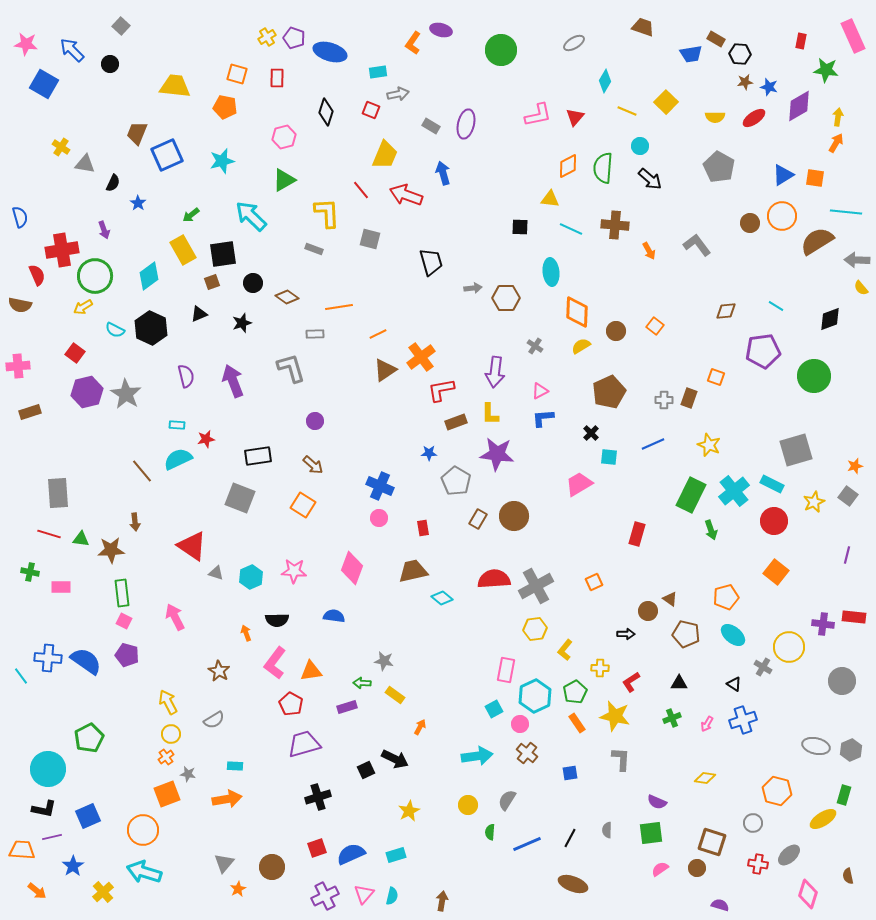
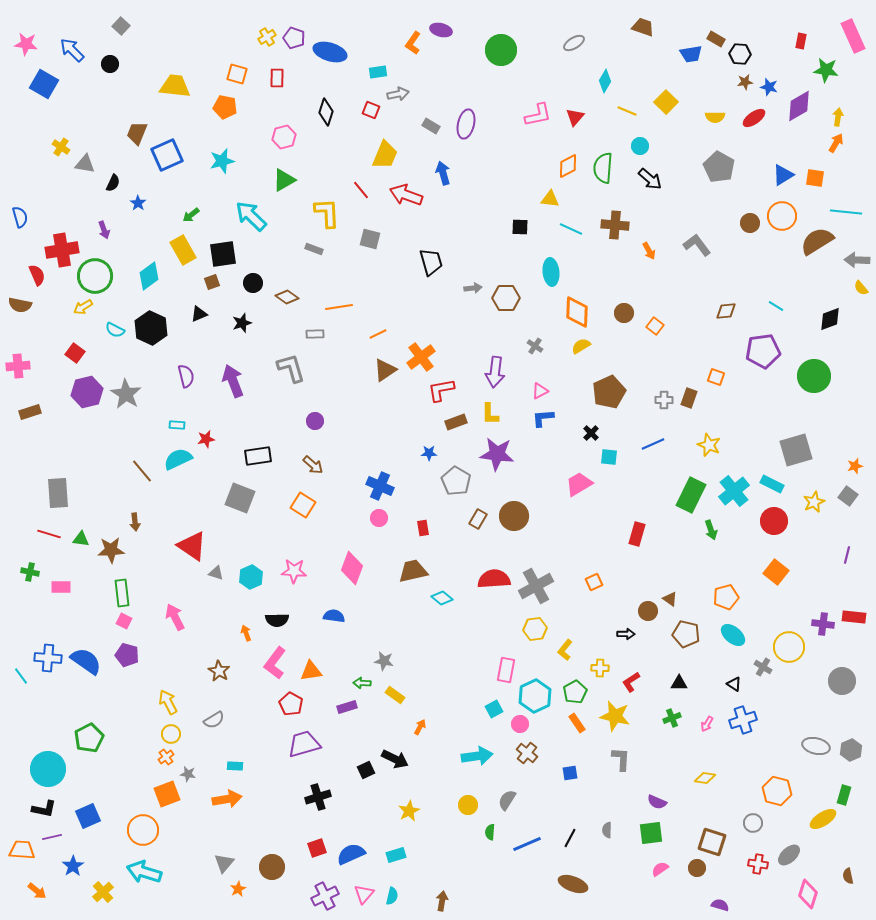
brown circle at (616, 331): moved 8 px right, 18 px up
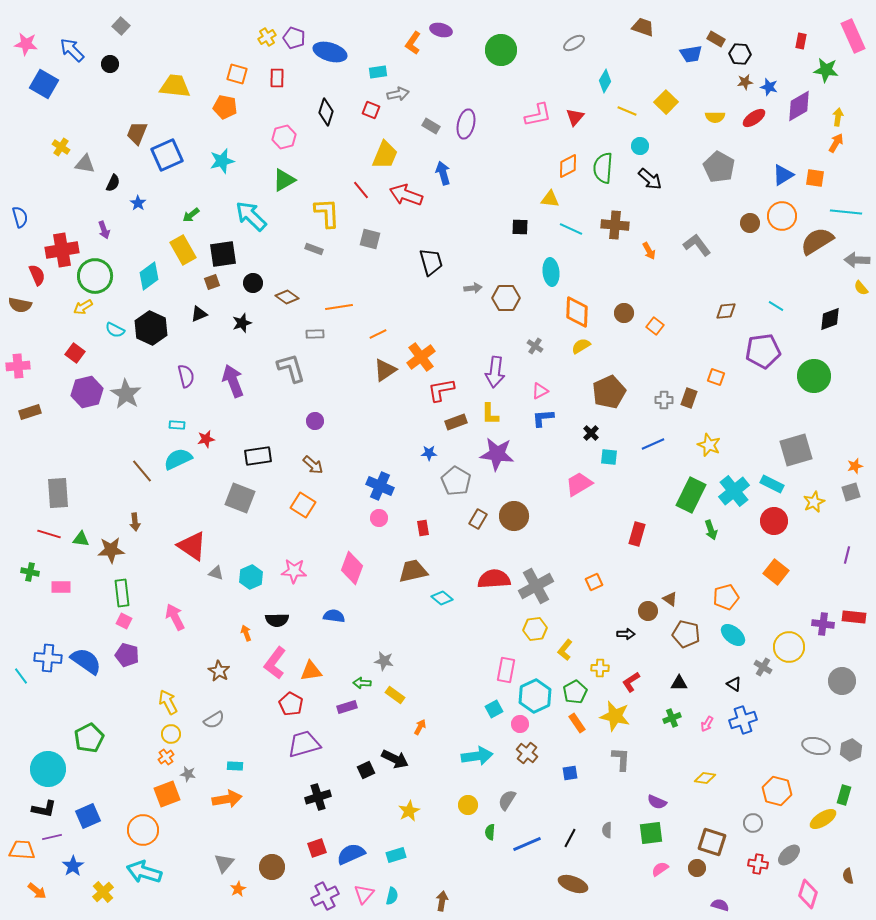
gray square at (848, 496): moved 3 px right, 4 px up; rotated 36 degrees clockwise
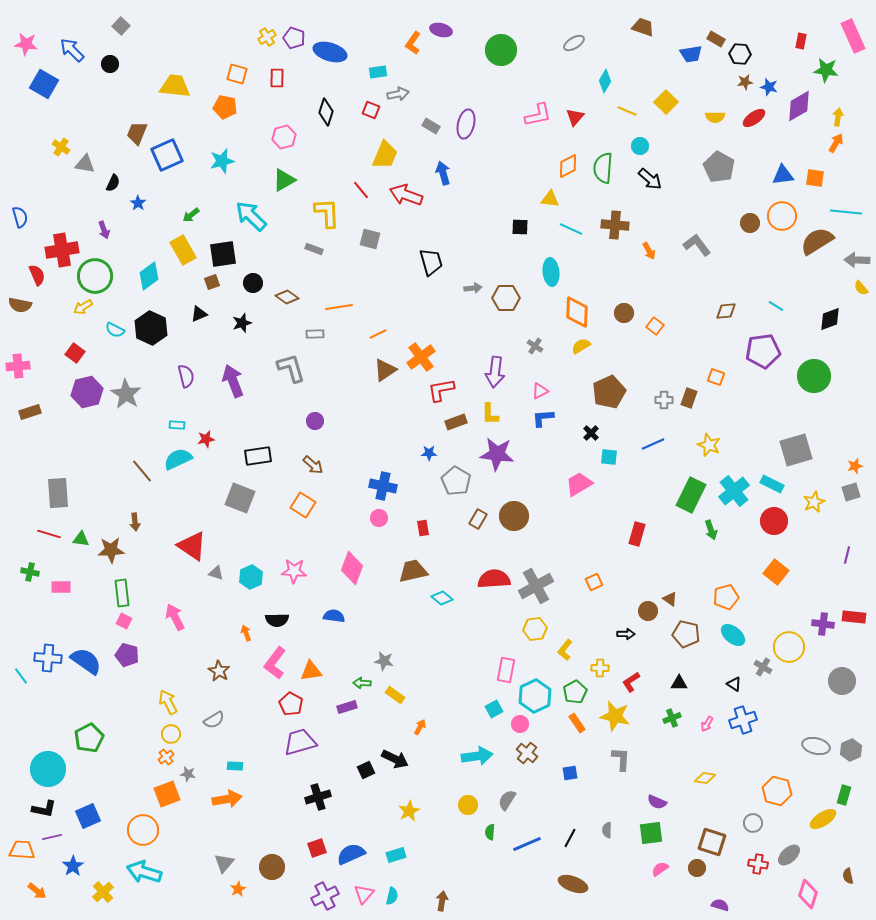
blue triangle at (783, 175): rotated 25 degrees clockwise
blue cross at (380, 486): moved 3 px right; rotated 12 degrees counterclockwise
purple trapezoid at (304, 744): moved 4 px left, 2 px up
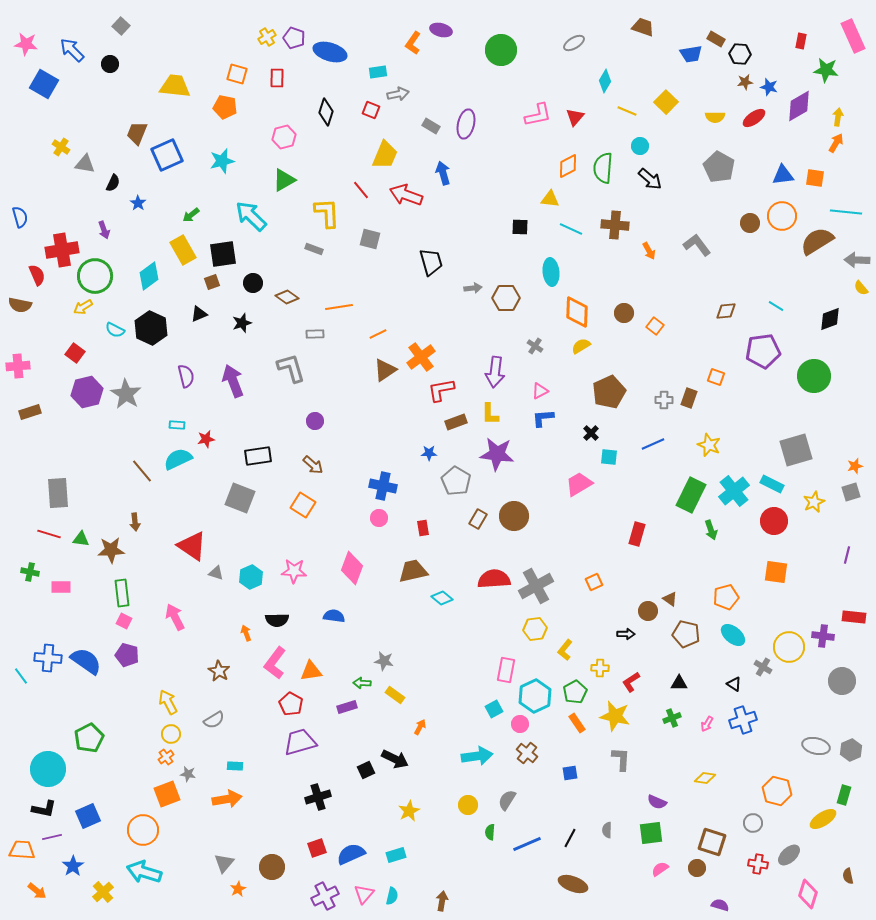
orange square at (776, 572): rotated 30 degrees counterclockwise
purple cross at (823, 624): moved 12 px down
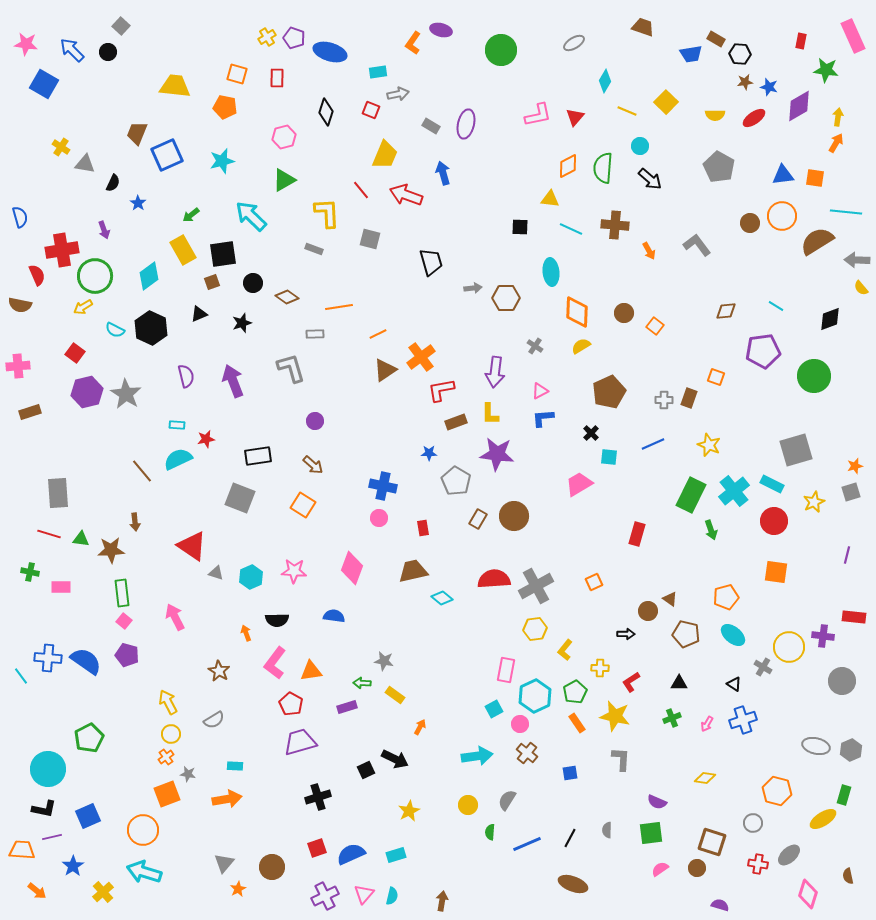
black circle at (110, 64): moved 2 px left, 12 px up
yellow semicircle at (715, 117): moved 2 px up
pink square at (124, 621): rotated 14 degrees clockwise
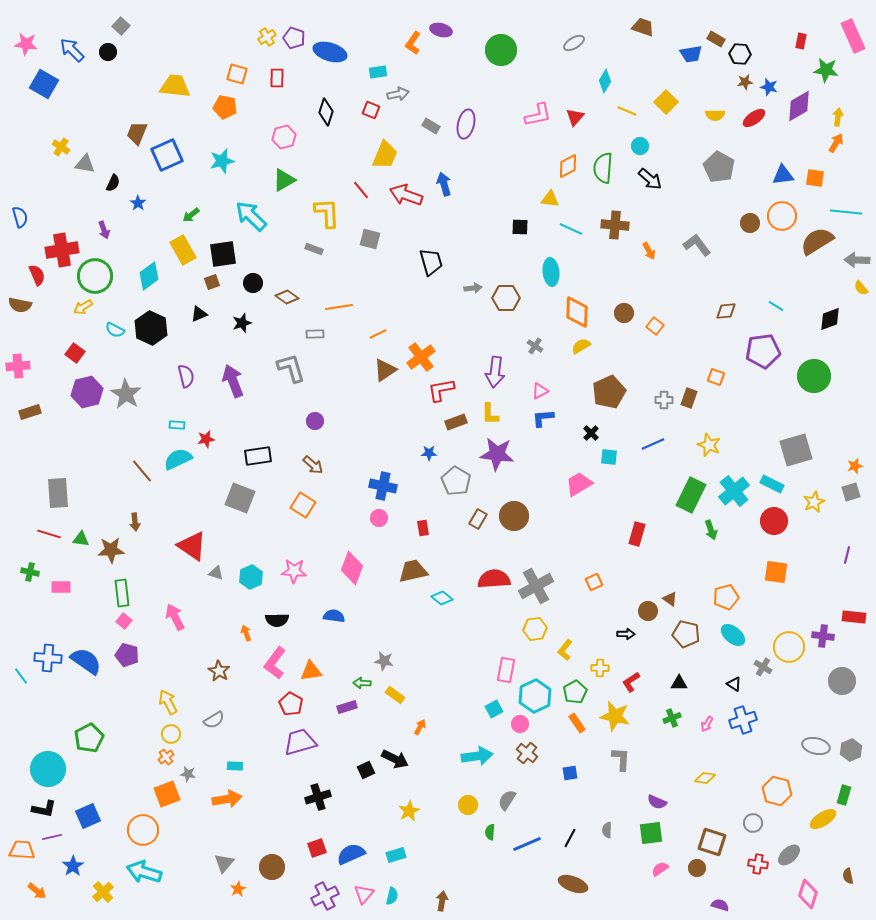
blue arrow at (443, 173): moved 1 px right, 11 px down
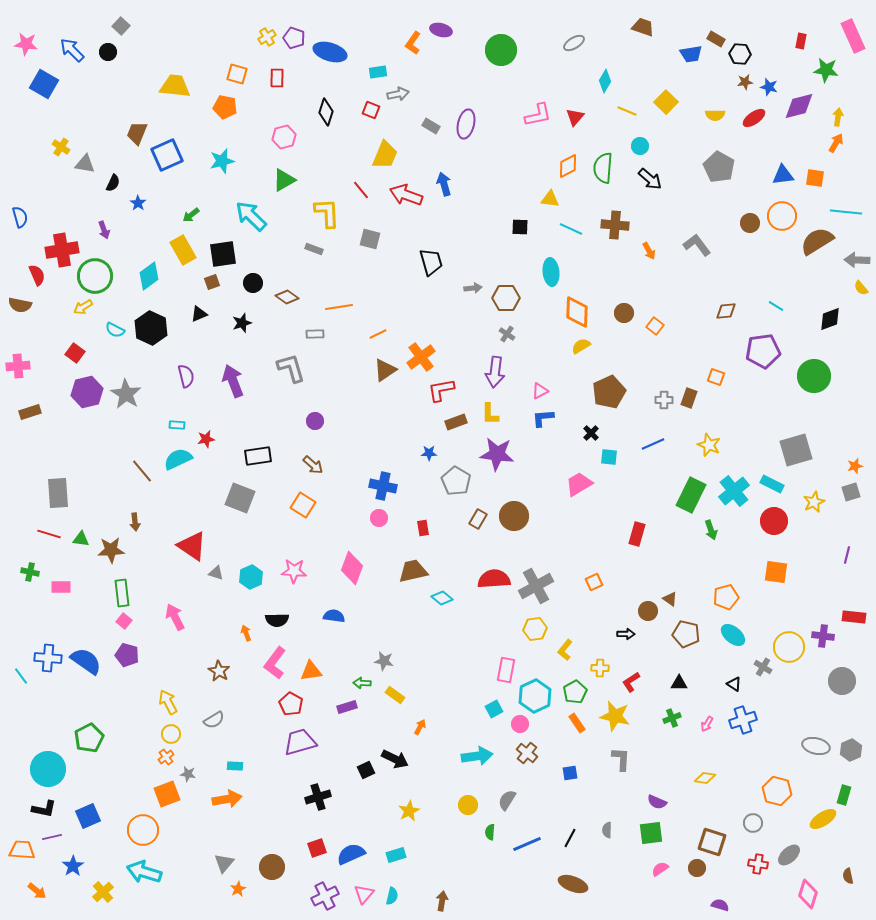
purple diamond at (799, 106): rotated 16 degrees clockwise
gray cross at (535, 346): moved 28 px left, 12 px up
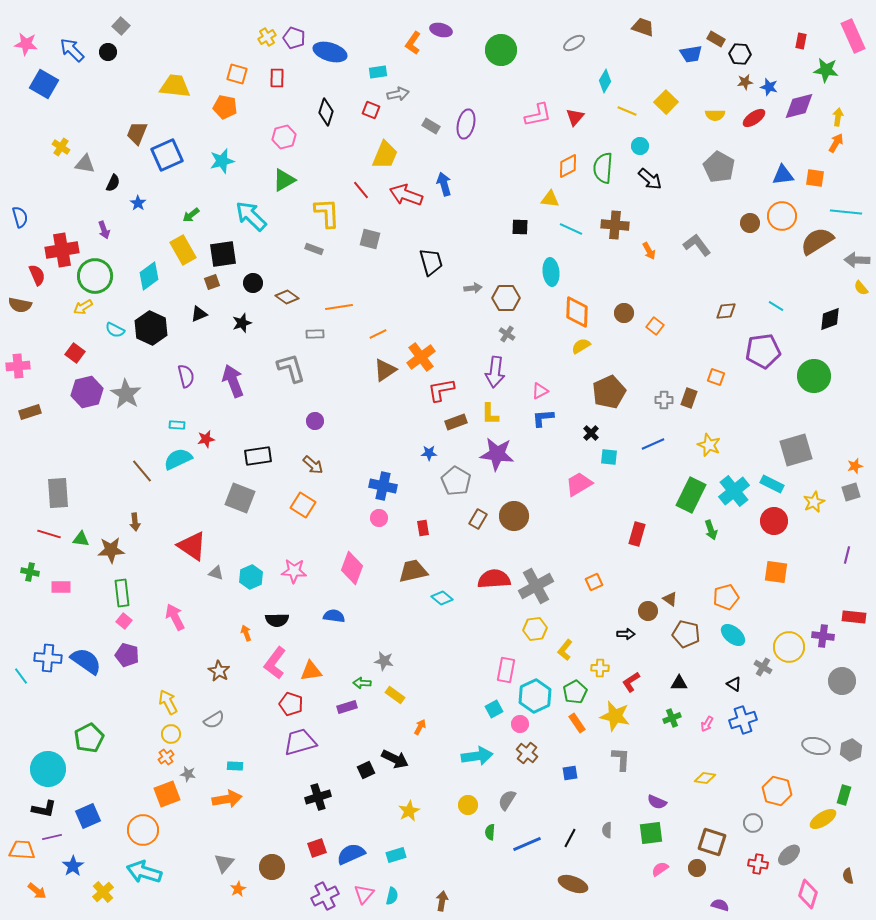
red pentagon at (291, 704): rotated 10 degrees counterclockwise
